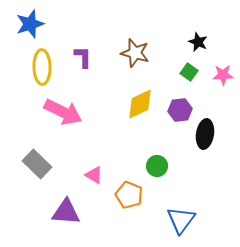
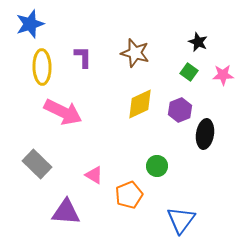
purple hexagon: rotated 15 degrees counterclockwise
orange pentagon: rotated 28 degrees clockwise
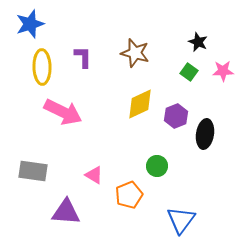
pink star: moved 4 px up
purple hexagon: moved 4 px left, 6 px down
gray rectangle: moved 4 px left, 7 px down; rotated 36 degrees counterclockwise
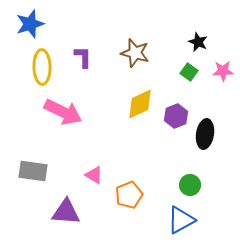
green circle: moved 33 px right, 19 px down
blue triangle: rotated 24 degrees clockwise
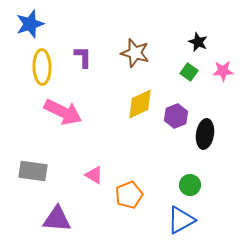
purple triangle: moved 9 px left, 7 px down
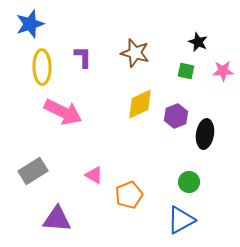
green square: moved 3 px left, 1 px up; rotated 24 degrees counterclockwise
gray rectangle: rotated 40 degrees counterclockwise
green circle: moved 1 px left, 3 px up
